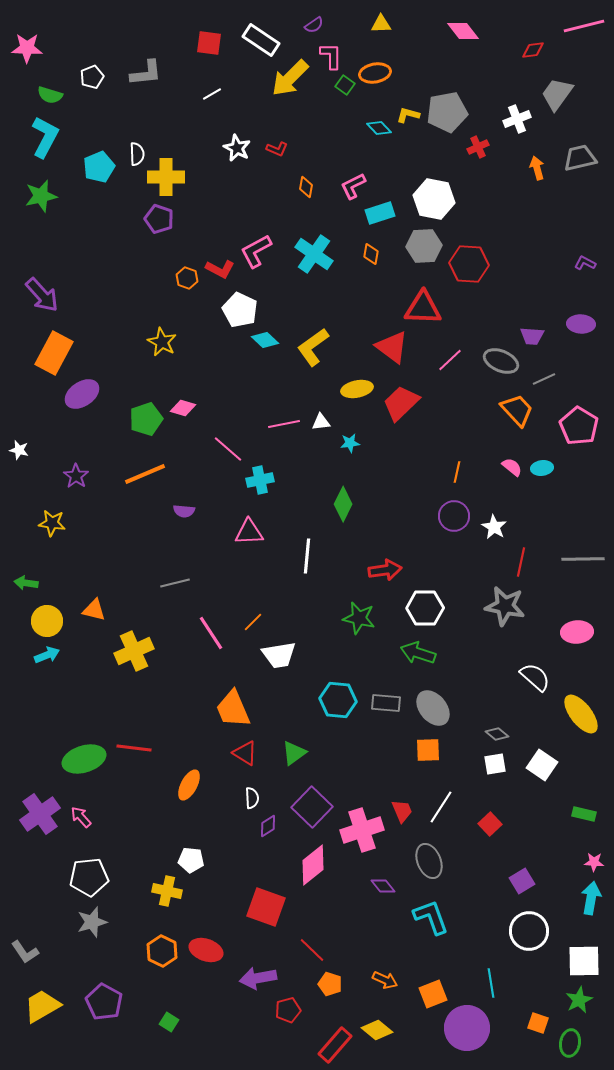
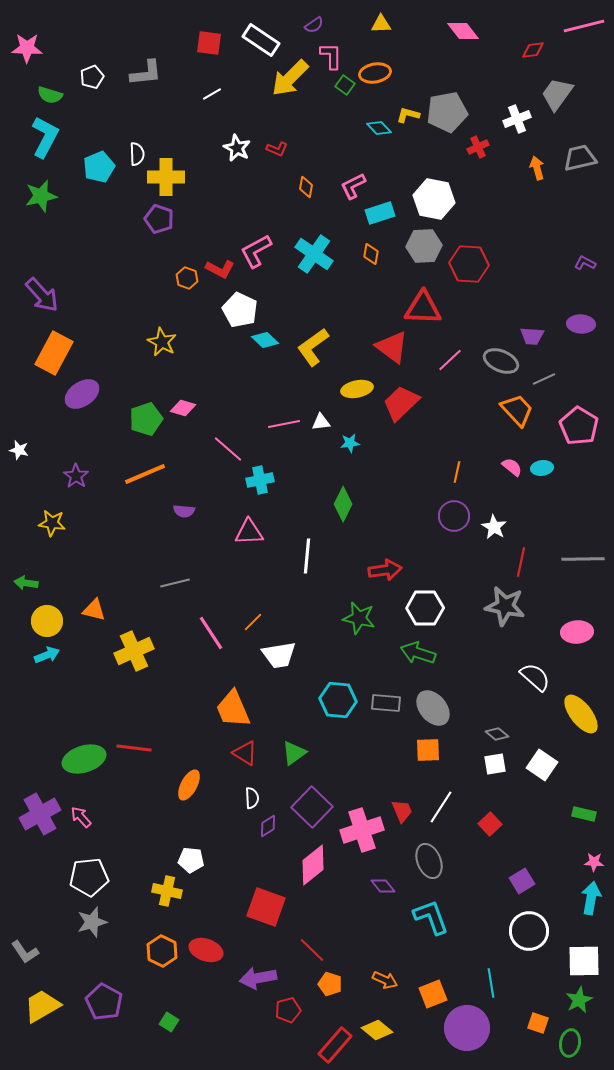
purple cross at (40, 814): rotated 6 degrees clockwise
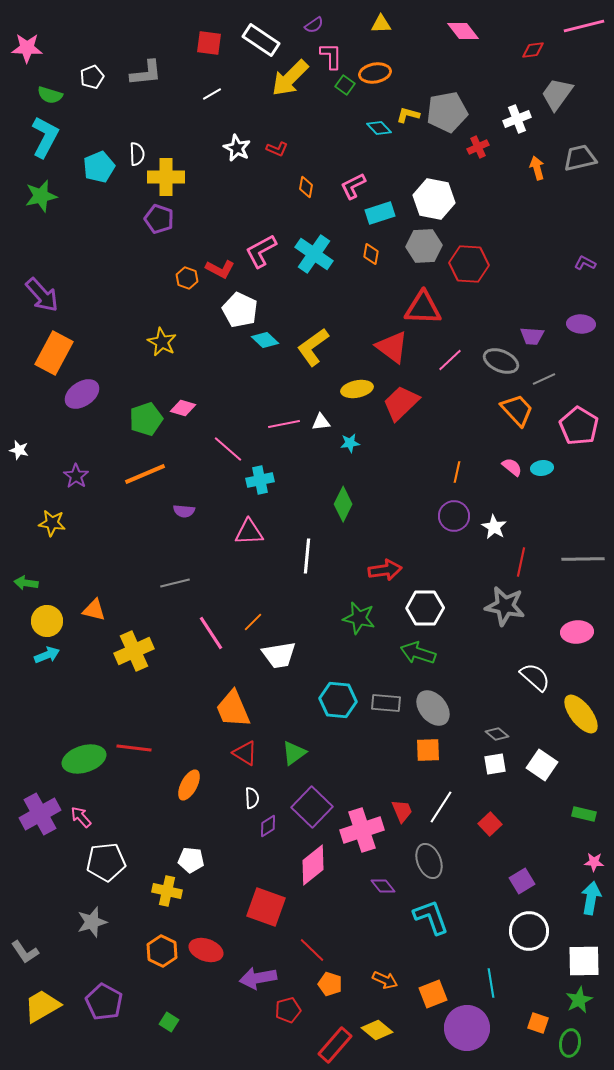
pink L-shape at (256, 251): moved 5 px right
white pentagon at (89, 877): moved 17 px right, 15 px up
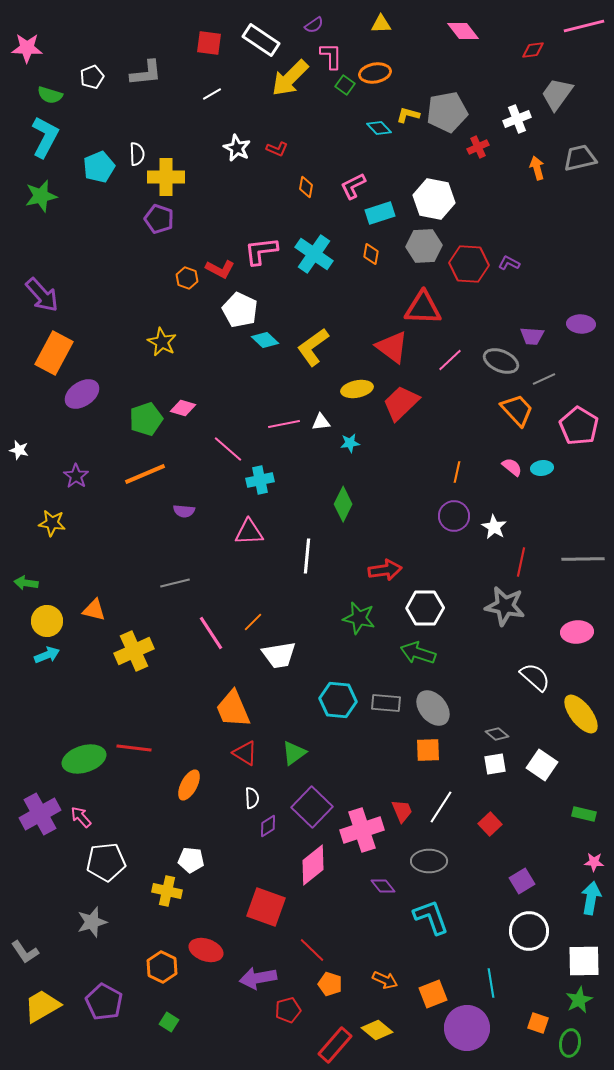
pink L-shape at (261, 251): rotated 21 degrees clockwise
purple L-shape at (585, 263): moved 76 px left
gray ellipse at (429, 861): rotated 68 degrees counterclockwise
orange hexagon at (162, 951): moved 16 px down
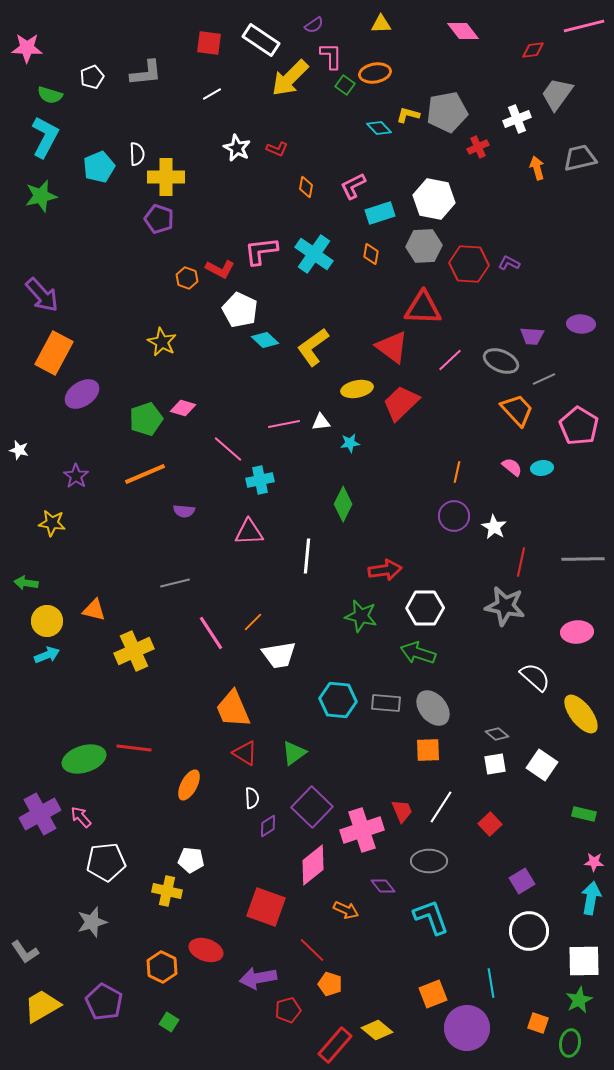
green star at (359, 618): moved 2 px right, 2 px up
orange arrow at (385, 980): moved 39 px left, 70 px up
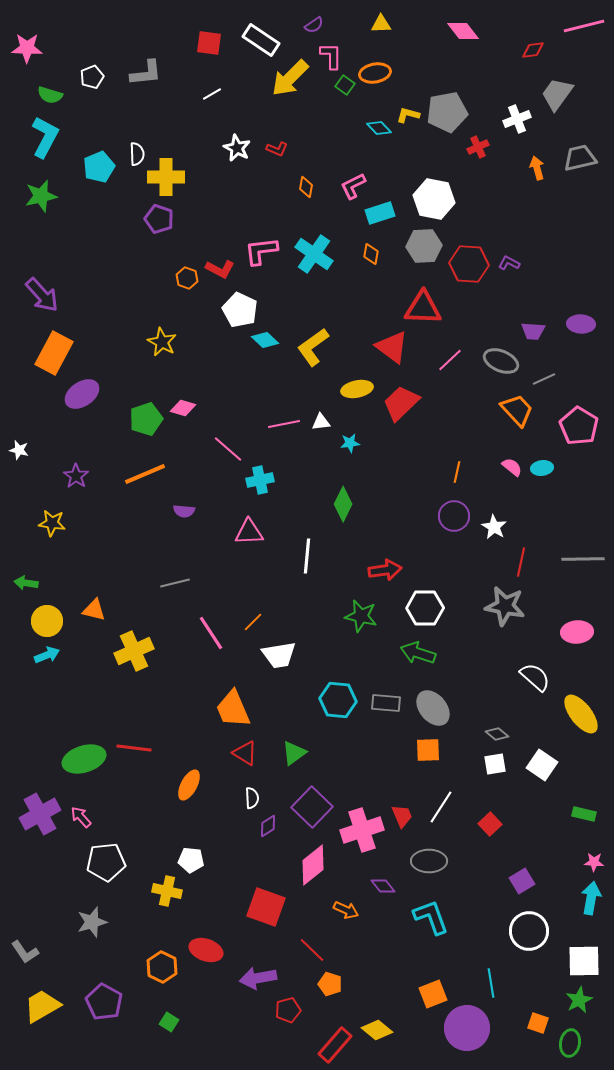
purple trapezoid at (532, 336): moved 1 px right, 5 px up
red trapezoid at (402, 811): moved 5 px down
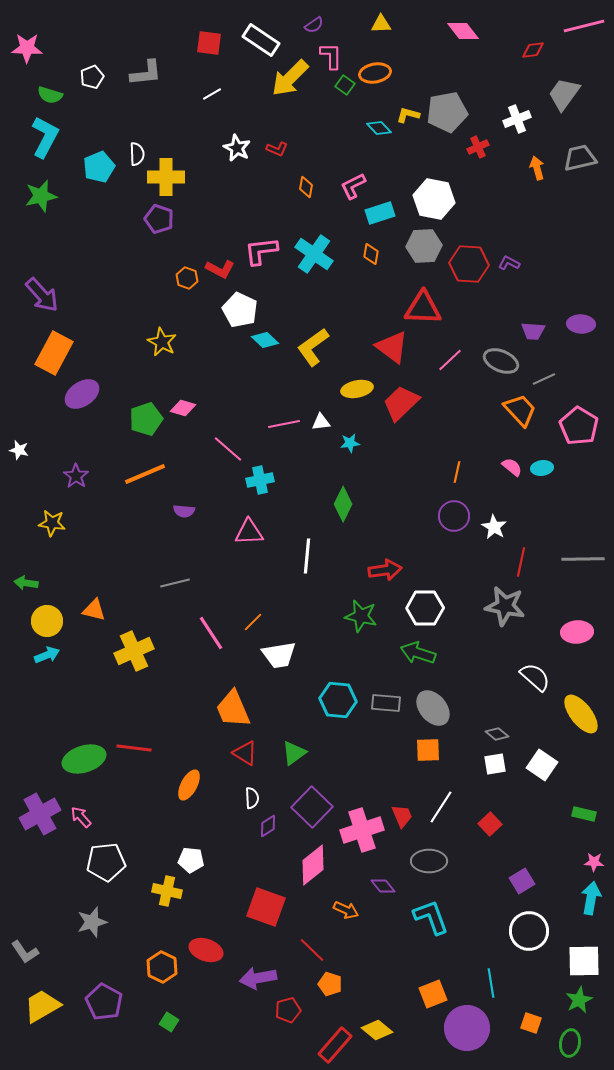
gray trapezoid at (557, 94): moved 7 px right
orange trapezoid at (517, 410): moved 3 px right
orange square at (538, 1023): moved 7 px left
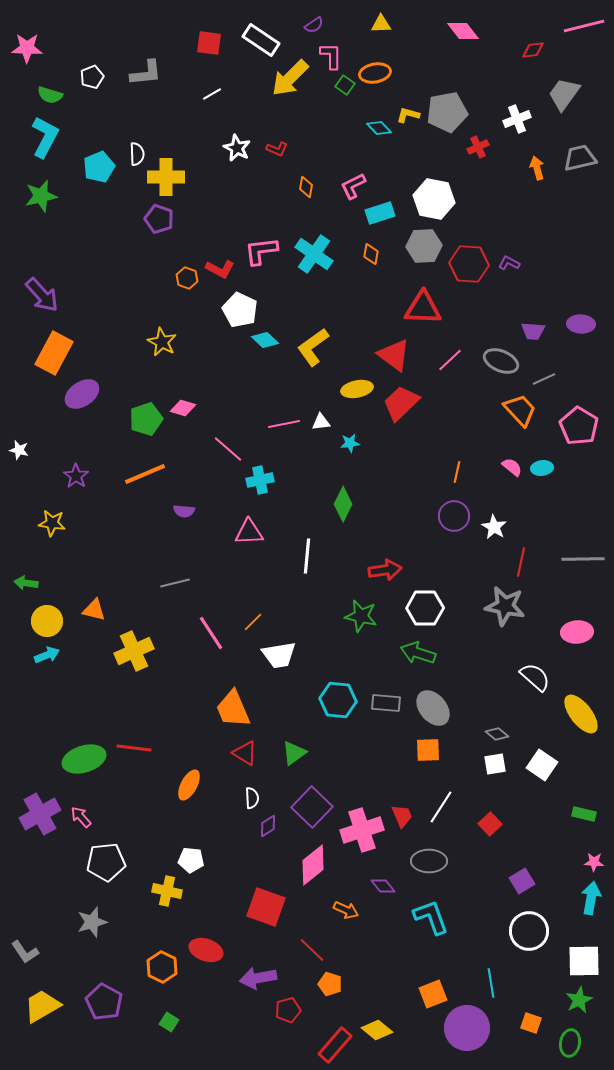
red triangle at (392, 347): moved 2 px right, 8 px down
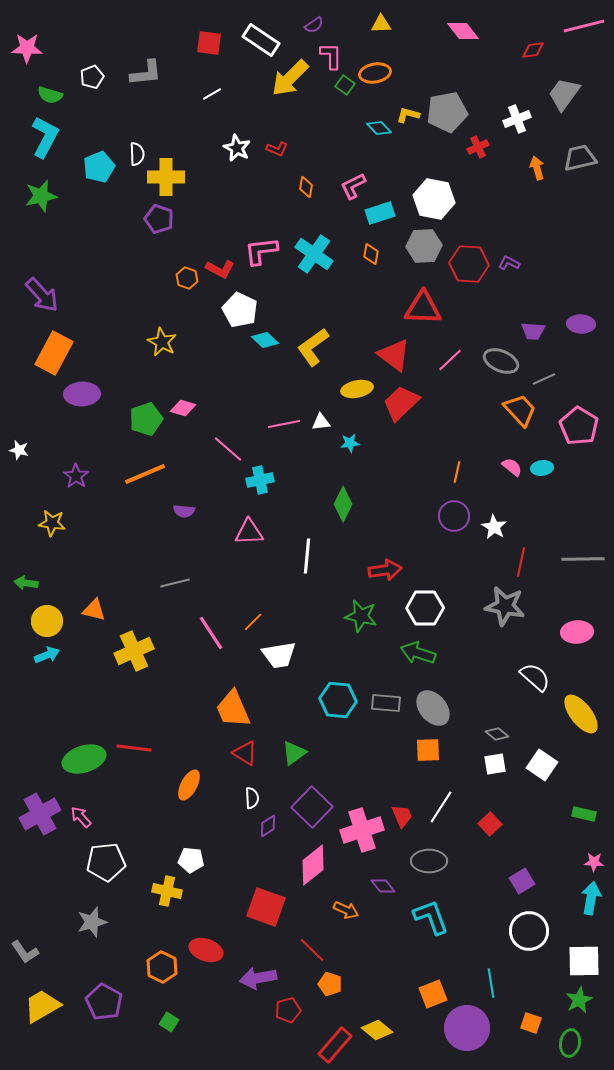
purple ellipse at (82, 394): rotated 32 degrees clockwise
